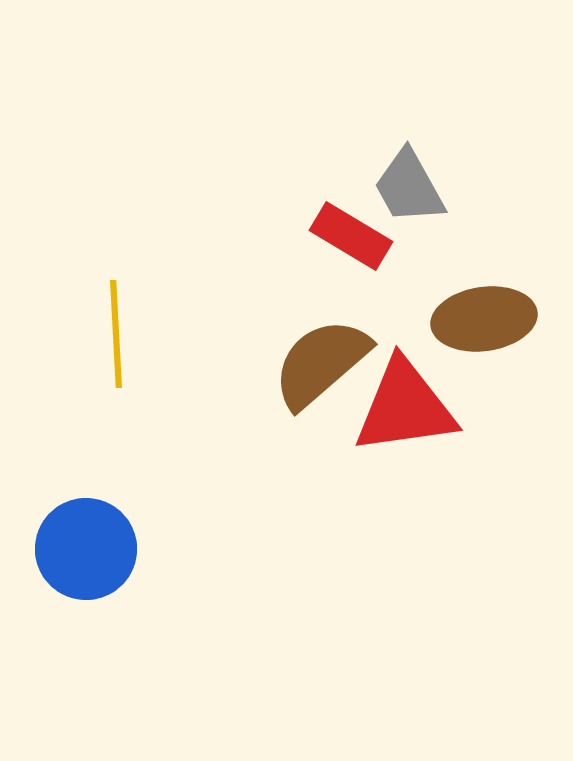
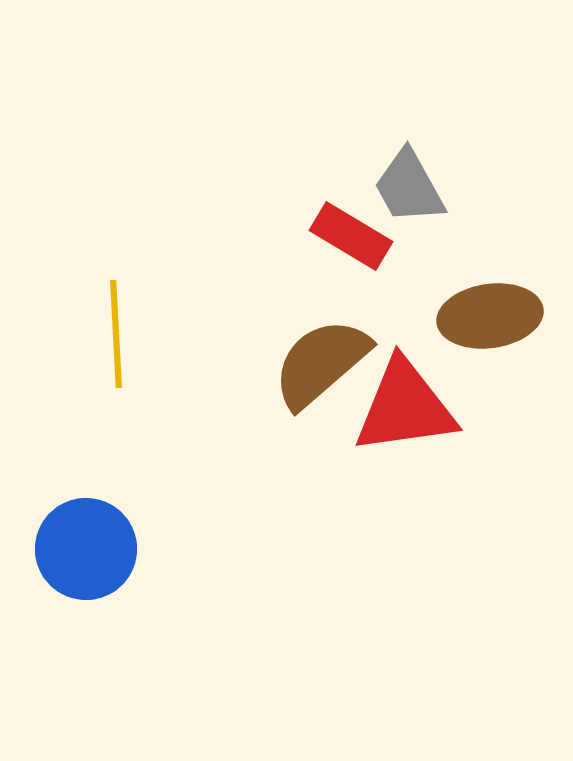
brown ellipse: moved 6 px right, 3 px up
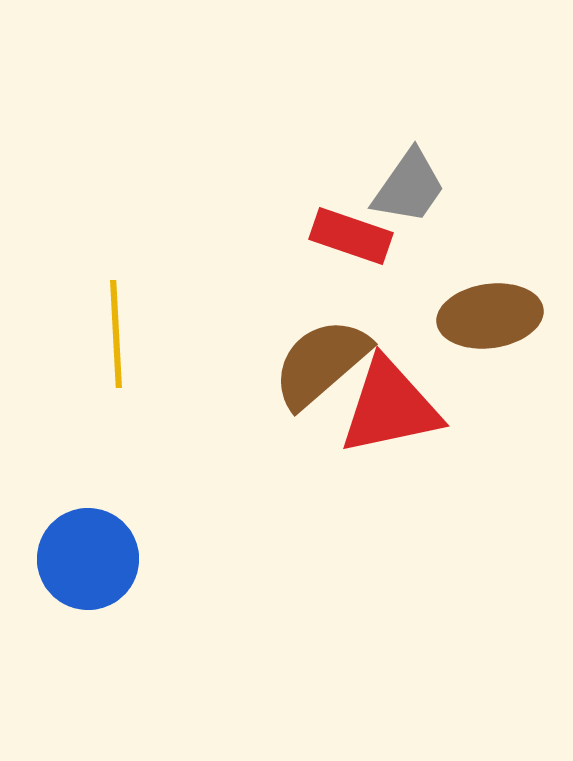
gray trapezoid: rotated 116 degrees counterclockwise
red rectangle: rotated 12 degrees counterclockwise
red triangle: moved 15 px left; rotated 4 degrees counterclockwise
blue circle: moved 2 px right, 10 px down
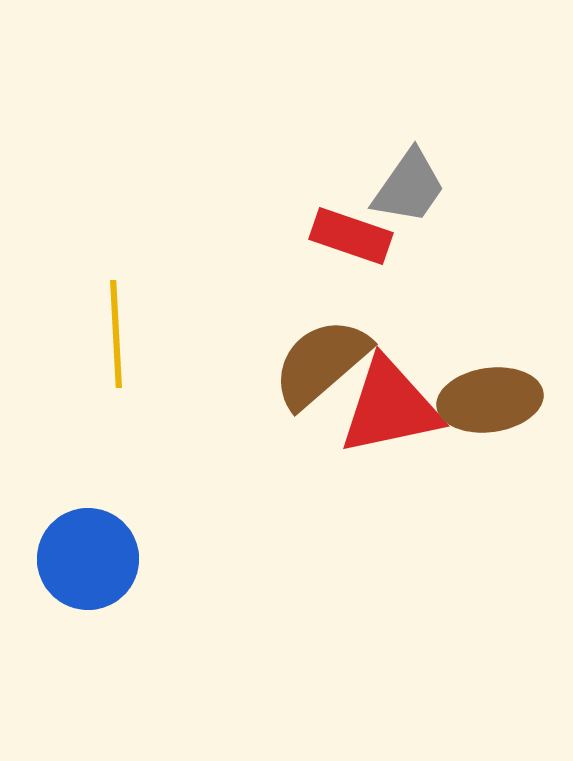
brown ellipse: moved 84 px down
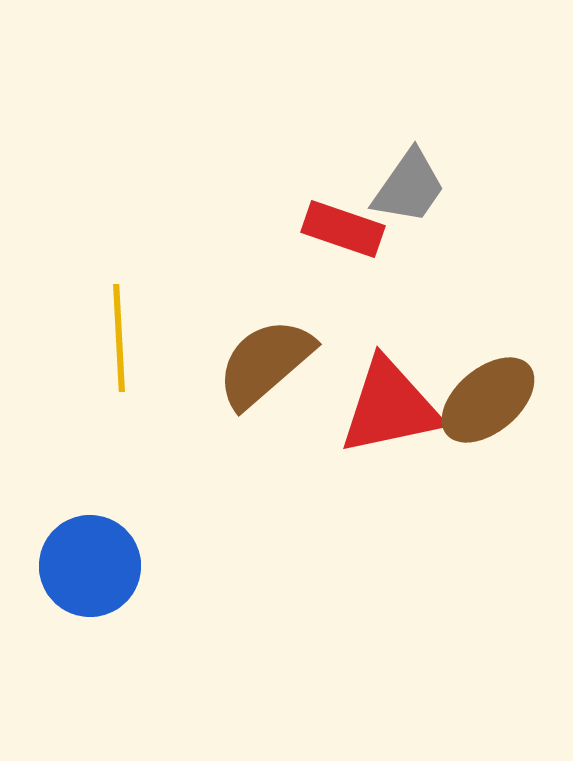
red rectangle: moved 8 px left, 7 px up
yellow line: moved 3 px right, 4 px down
brown semicircle: moved 56 px left
brown ellipse: moved 2 px left; rotated 32 degrees counterclockwise
blue circle: moved 2 px right, 7 px down
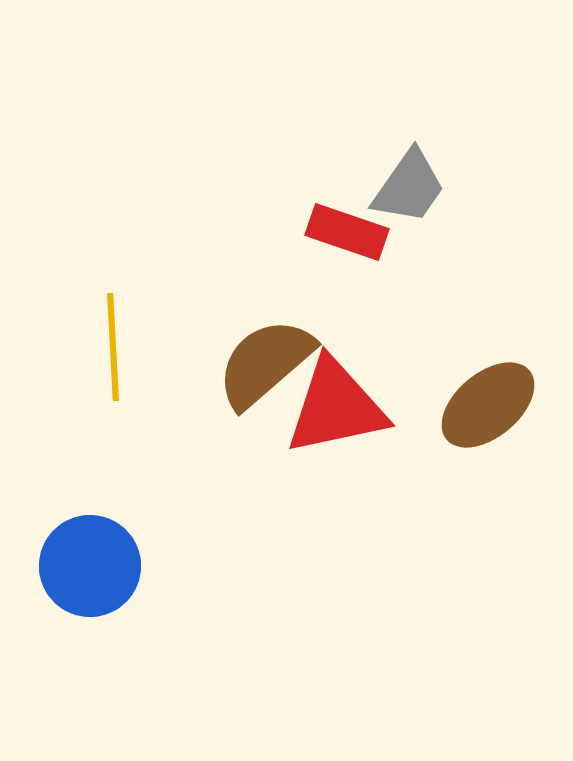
red rectangle: moved 4 px right, 3 px down
yellow line: moved 6 px left, 9 px down
brown ellipse: moved 5 px down
red triangle: moved 54 px left
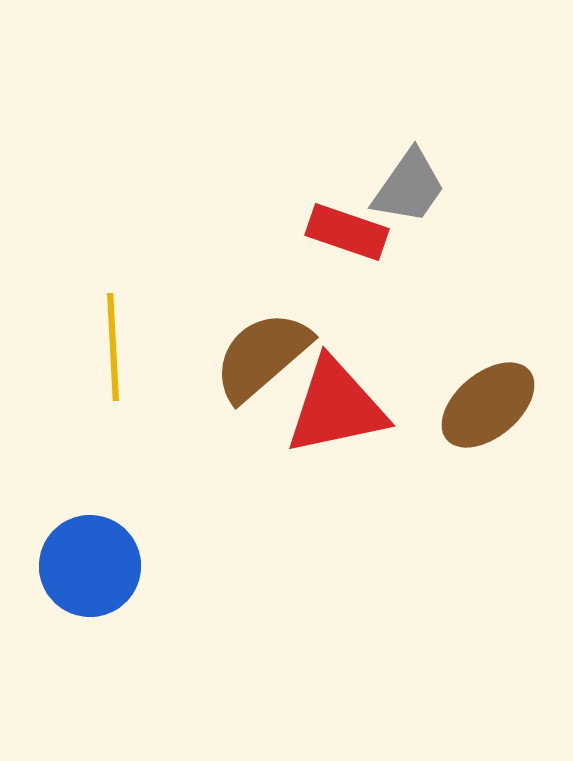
brown semicircle: moved 3 px left, 7 px up
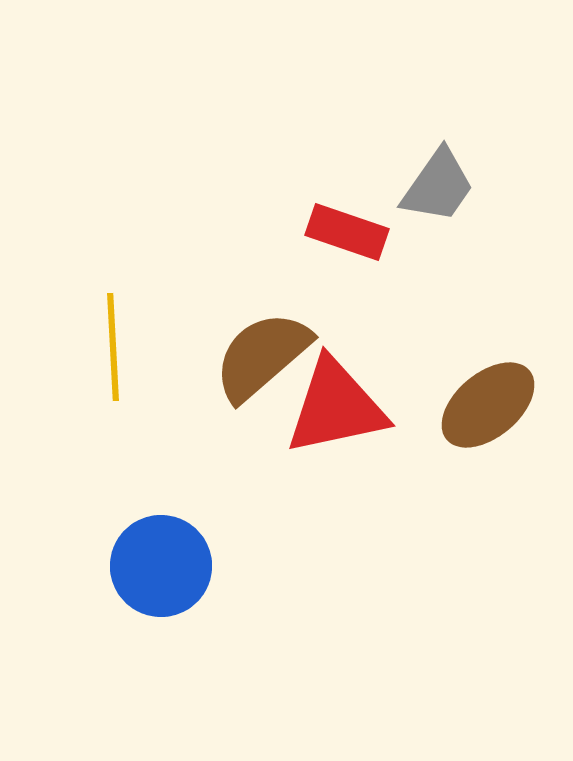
gray trapezoid: moved 29 px right, 1 px up
blue circle: moved 71 px right
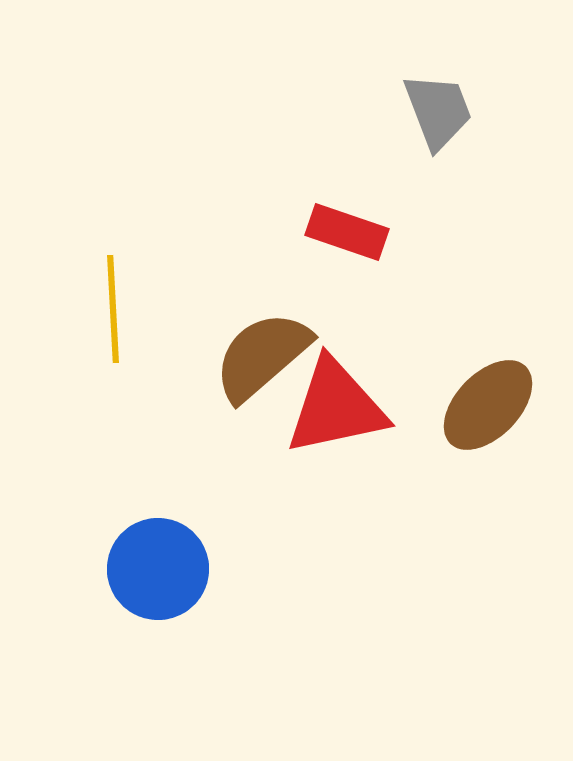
gray trapezoid: moved 75 px up; rotated 56 degrees counterclockwise
yellow line: moved 38 px up
brown ellipse: rotated 6 degrees counterclockwise
blue circle: moved 3 px left, 3 px down
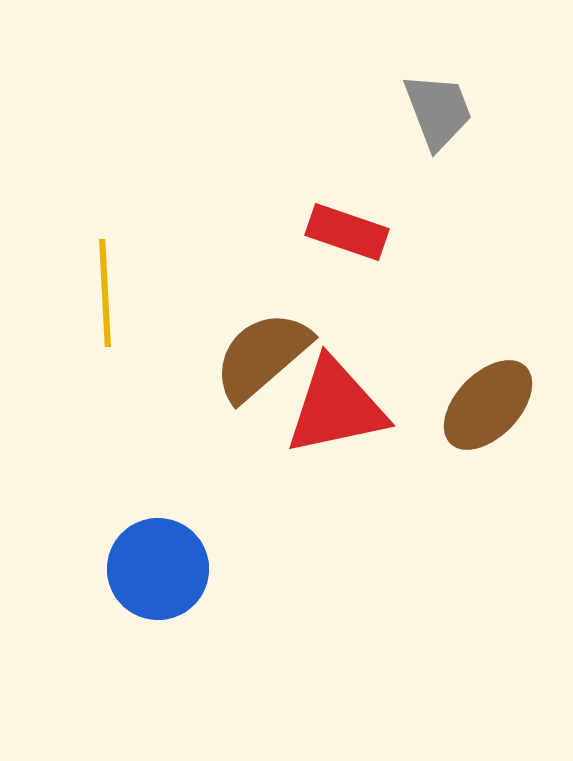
yellow line: moved 8 px left, 16 px up
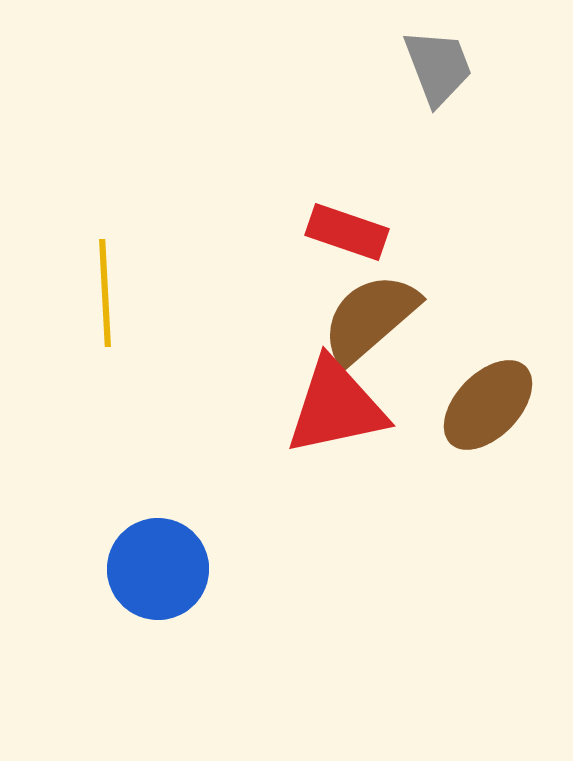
gray trapezoid: moved 44 px up
brown semicircle: moved 108 px right, 38 px up
